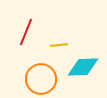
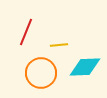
cyan diamond: moved 2 px right
orange circle: moved 6 px up
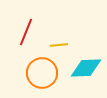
cyan diamond: moved 1 px right, 1 px down
orange circle: moved 1 px right
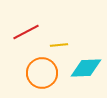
red line: rotated 40 degrees clockwise
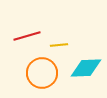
red line: moved 1 px right, 4 px down; rotated 12 degrees clockwise
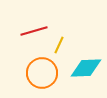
red line: moved 7 px right, 5 px up
yellow line: rotated 60 degrees counterclockwise
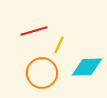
cyan diamond: moved 1 px right, 1 px up
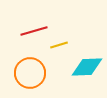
yellow line: rotated 48 degrees clockwise
orange circle: moved 12 px left
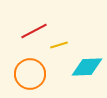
red line: rotated 12 degrees counterclockwise
orange circle: moved 1 px down
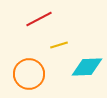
red line: moved 5 px right, 12 px up
orange circle: moved 1 px left
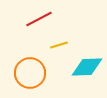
orange circle: moved 1 px right, 1 px up
